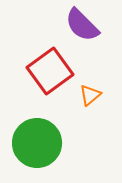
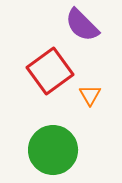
orange triangle: rotated 20 degrees counterclockwise
green circle: moved 16 px right, 7 px down
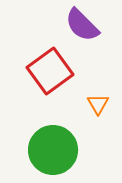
orange triangle: moved 8 px right, 9 px down
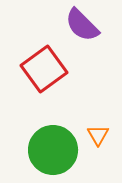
red square: moved 6 px left, 2 px up
orange triangle: moved 31 px down
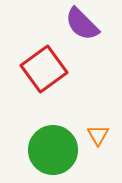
purple semicircle: moved 1 px up
